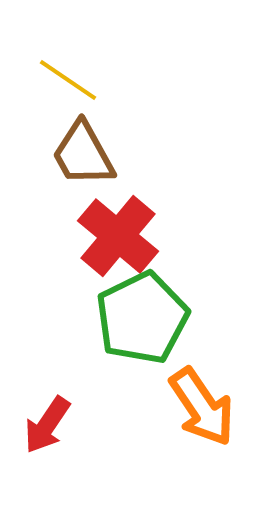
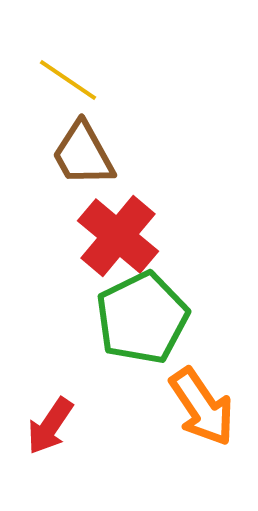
red arrow: moved 3 px right, 1 px down
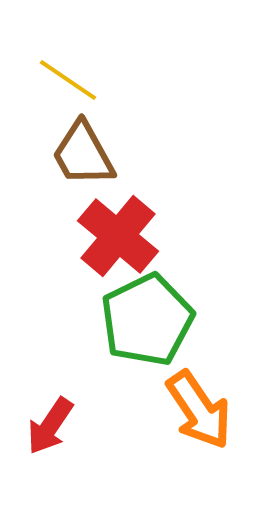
green pentagon: moved 5 px right, 2 px down
orange arrow: moved 3 px left, 3 px down
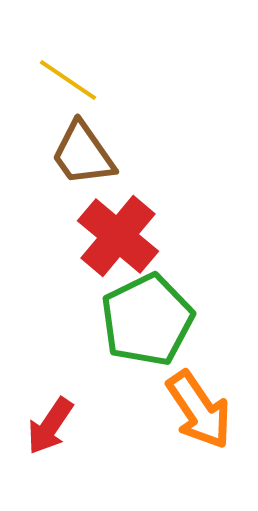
brown trapezoid: rotated 6 degrees counterclockwise
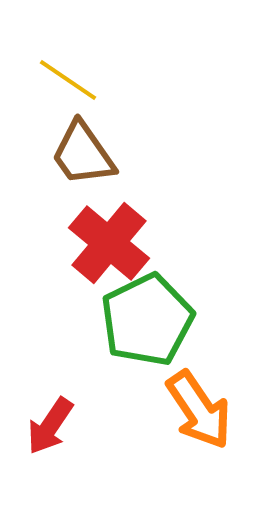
red cross: moved 9 px left, 7 px down
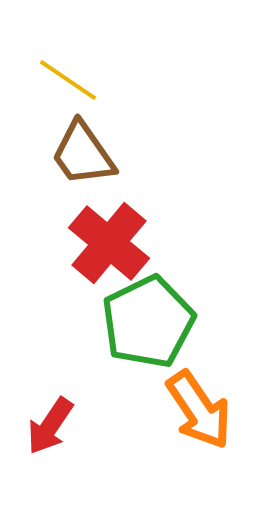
green pentagon: moved 1 px right, 2 px down
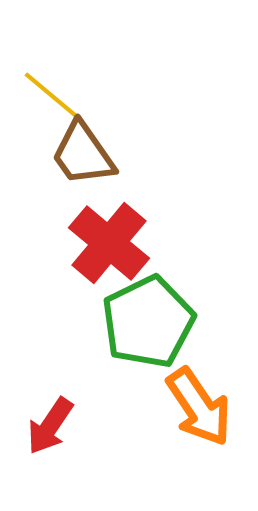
yellow line: moved 17 px left, 15 px down; rotated 6 degrees clockwise
orange arrow: moved 3 px up
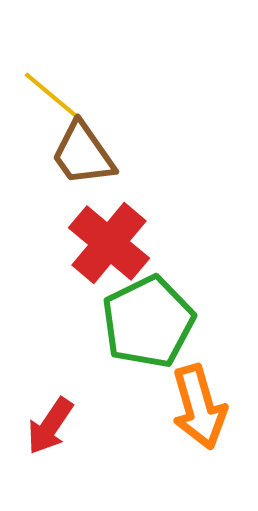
orange arrow: rotated 18 degrees clockwise
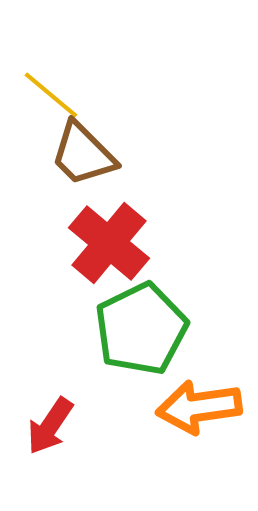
brown trapezoid: rotated 10 degrees counterclockwise
green pentagon: moved 7 px left, 7 px down
orange arrow: rotated 98 degrees clockwise
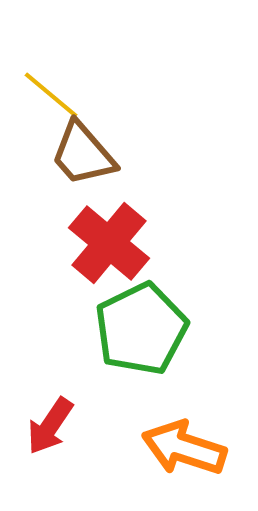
brown trapezoid: rotated 4 degrees clockwise
orange arrow: moved 15 px left, 41 px down; rotated 26 degrees clockwise
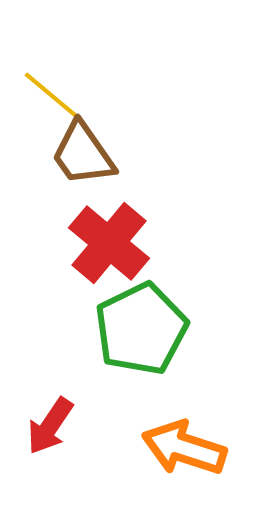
brown trapezoid: rotated 6 degrees clockwise
